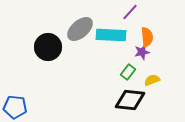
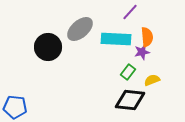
cyan rectangle: moved 5 px right, 4 px down
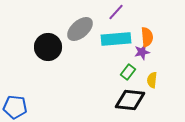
purple line: moved 14 px left
cyan rectangle: rotated 8 degrees counterclockwise
yellow semicircle: rotated 63 degrees counterclockwise
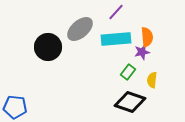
black diamond: moved 2 px down; rotated 12 degrees clockwise
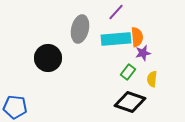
gray ellipse: rotated 36 degrees counterclockwise
orange semicircle: moved 10 px left
black circle: moved 11 px down
purple star: moved 1 px right, 1 px down
yellow semicircle: moved 1 px up
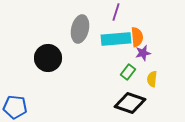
purple line: rotated 24 degrees counterclockwise
black diamond: moved 1 px down
